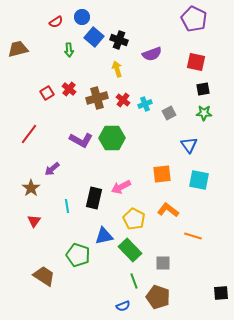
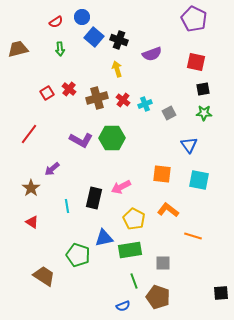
green arrow at (69, 50): moved 9 px left, 1 px up
orange square at (162, 174): rotated 12 degrees clockwise
red triangle at (34, 221): moved 2 px left, 1 px down; rotated 32 degrees counterclockwise
blue triangle at (104, 236): moved 2 px down
green rectangle at (130, 250): rotated 55 degrees counterclockwise
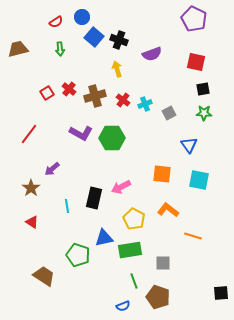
brown cross at (97, 98): moved 2 px left, 2 px up
purple L-shape at (81, 140): moved 7 px up
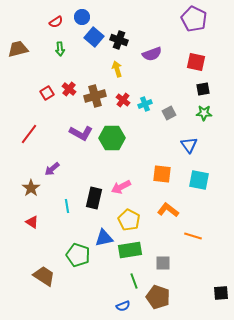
yellow pentagon at (134, 219): moved 5 px left, 1 px down
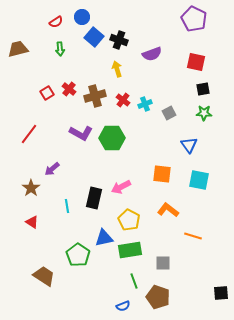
green pentagon at (78, 255): rotated 15 degrees clockwise
